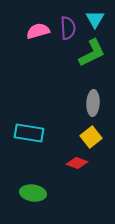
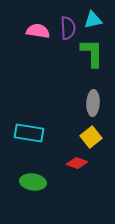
cyan triangle: moved 2 px left, 1 px down; rotated 48 degrees clockwise
pink semicircle: rotated 25 degrees clockwise
green L-shape: rotated 64 degrees counterclockwise
green ellipse: moved 11 px up
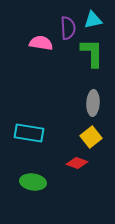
pink semicircle: moved 3 px right, 12 px down
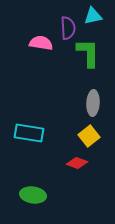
cyan triangle: moved 4 px up
green L-shape: moved 4 px left
yellow square: moved 2 px left, 1 px up
green ellipse: moved 13 px down
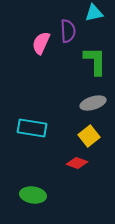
cyan triangle: moved 1 px right, 3 px up
purple semicircle: moved 3 px down
pink semicircle: rotated 75 degrees counterclockwise
green L-shape: moved 7 px right, 8 px down
gray ellipse: rotated 70 degrees clockwise
cyan rectangle: moved 3 px right, 5 px up
